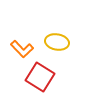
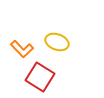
yellow ellipse: rotated 10 degrees clockwise
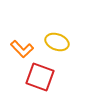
red square: rotated 12 degrees counterclockwise
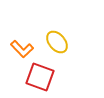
yellow ellipse: rotated 30 degrees clockwise
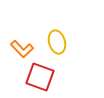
yellow ellipse: rotated 25 degrees clockwise
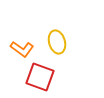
orange L-shape: rotated 10 degrees counterclockwise
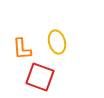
orange L-shape: rotated 50 degrees clockwise
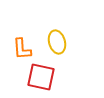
red square: moved 1 px right; rotated 8 degrees counterclockwise
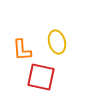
orange L-shape: moved 1 px down
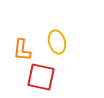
orange L-shape: rotated 10 degrees clockwise
